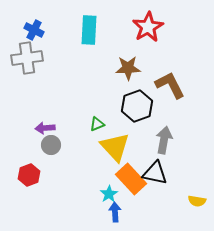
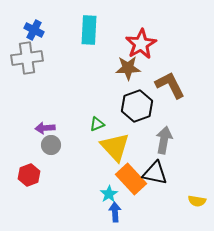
red star: moved 7 px left, 17 px down
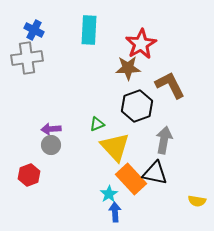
purple arrow: moved 6 px right, 1 px down
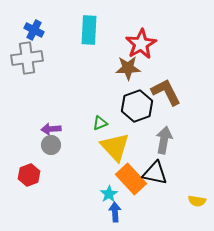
brown L-shape: moved 4 px left, 7 px down
green triangle: moved 3 px right, 1 px up
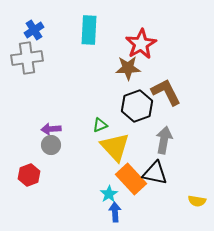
blue cross: rotated 30 degrees clockwise
green triangle: moved 2 px down
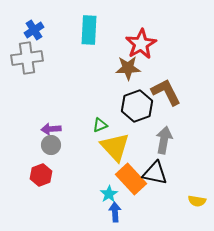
red hexagon: moved 12 px right
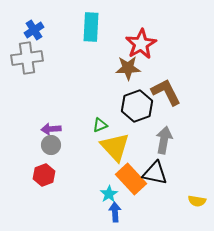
cyan rectangle: moved 2 px right, 3 px up
red hexagon: moved 3 px right
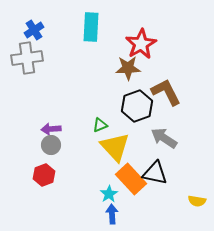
gray arrow: moved 2 px up; rotated 68 degrees counterclockwise
blue arrow: moved 3 px left, 2 px down
